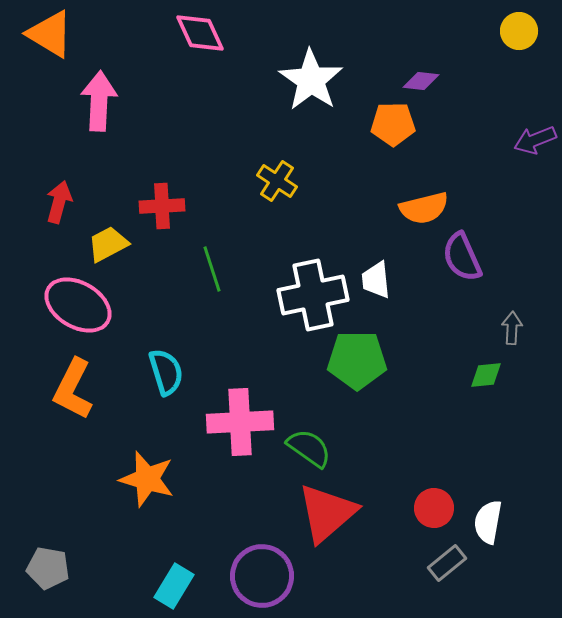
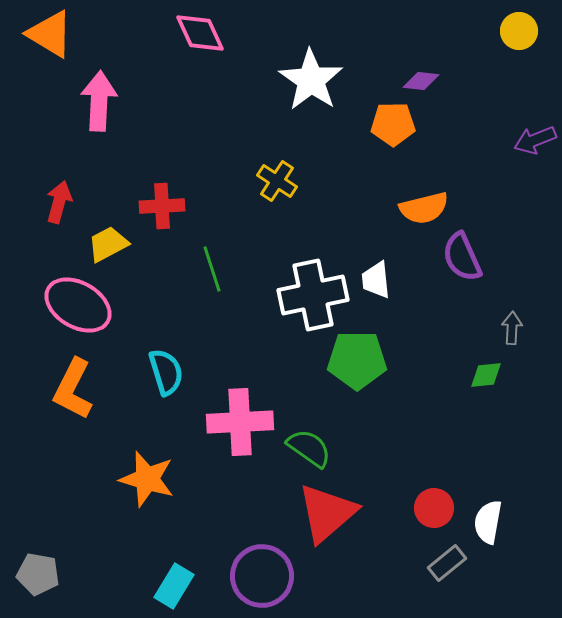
gray pentagon: moved 10 px left, 6 px down
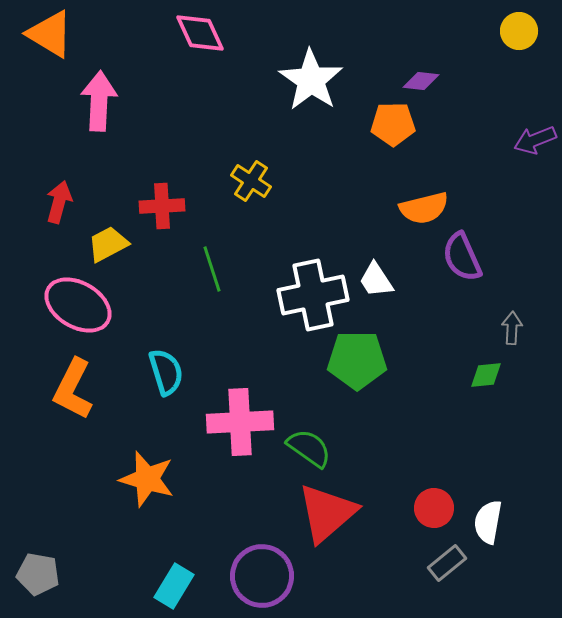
yellow cross: moved 26 px left
white trapezoid: rotated 27 degrees counterclockwise
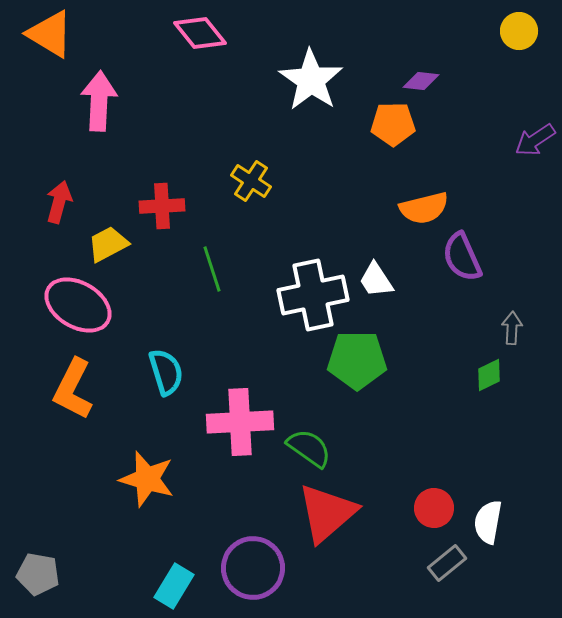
pink diamond: rotated 14 degrees counterclockwise
purple arrow: rotated 12 degrees counterclockwise
green diamond: moved 3 px right; rotated 20 degrees counterclockwise
purple circle: moved 9 px left, 8 px up
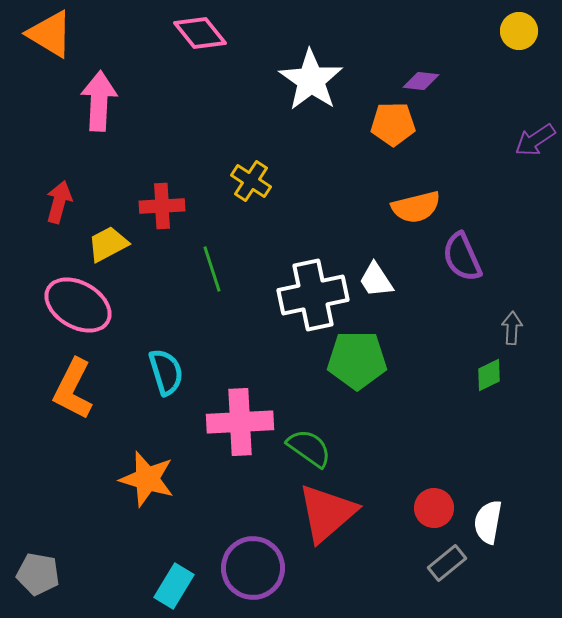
orange semicircle: moved 8 px left, 1 px up
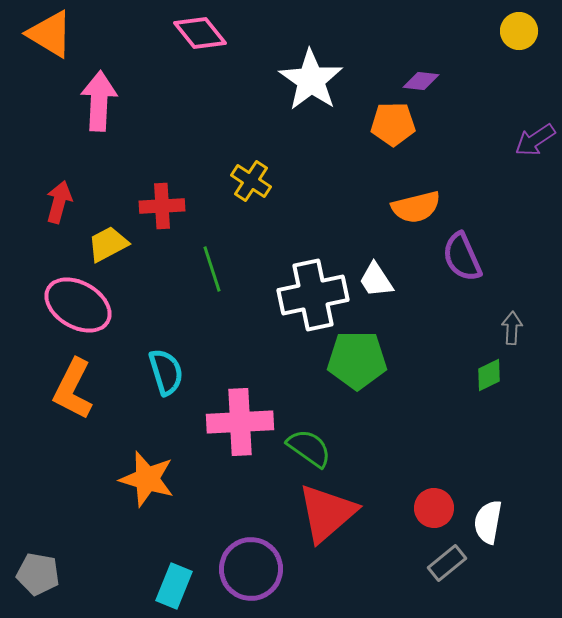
purple circle: moved 2 px left, 1 px down
cyan rectangle: rotated 9 degrees counterclockwise
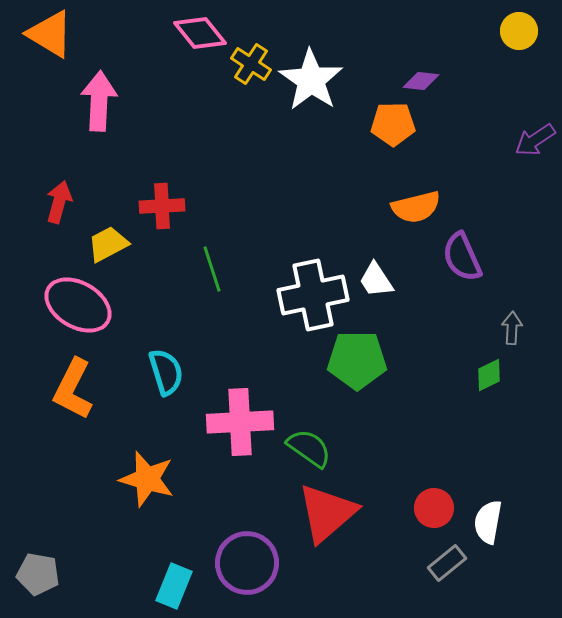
yellow cross: moved 117 px up
purple circle: moved 4 px left, 6 px up
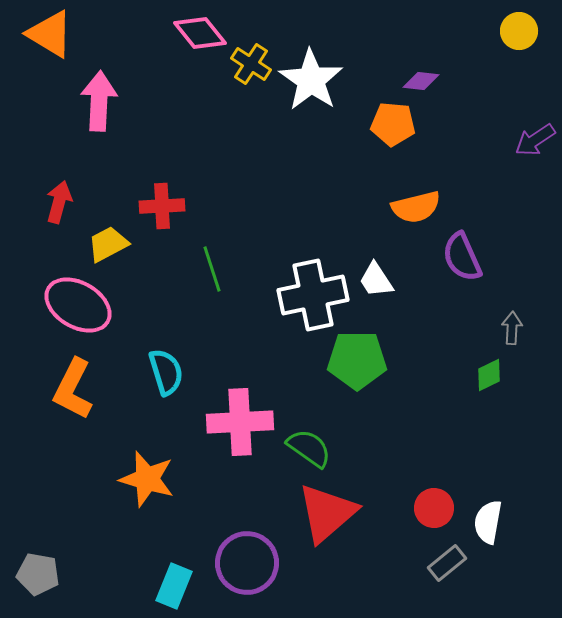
orange pentagon: rotated 6 degrees clockwise
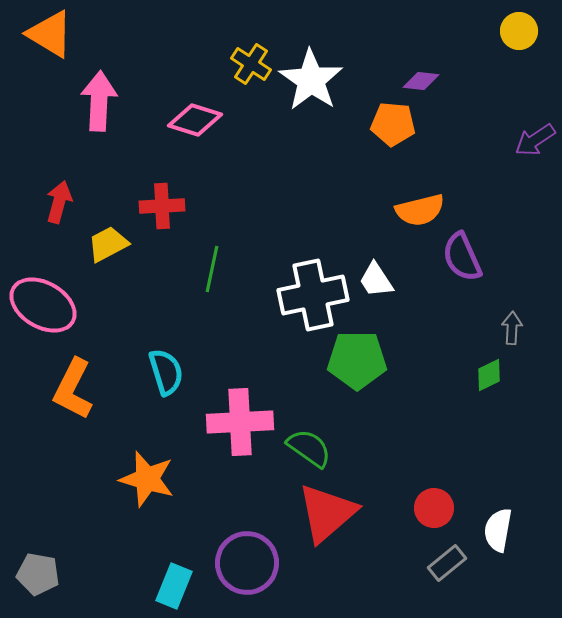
pink diamond: moved 5 px left, 87 px down; rotated 34 degrees counterclockwise
orange semicircle: moved 4 px right, 3 px down
green line: rotated 30 degrees clockwise
pink ellipse: moved 35 px left
white semicircle: moved 10 px right, 8 px down
